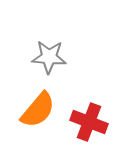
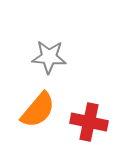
red cross: rotated 9 degrees counterclockwise
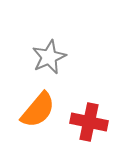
gray star: rotated 28 degrees counterclockwise
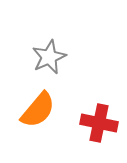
red cross: moved 10 px right, 1 px down
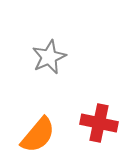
orange semicircle: moved 25 px down
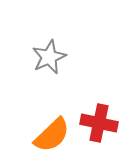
orange semicircle: moved 14 px right; rotated 6 degrees clockwise
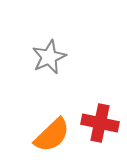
red cross: moved 1 px right
